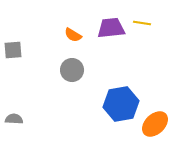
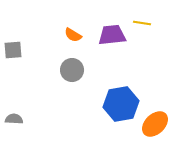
purple trapezoid: moved 1 px right, 7 px down
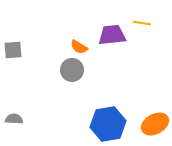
orange semicircle: moved 6 px right, 12 px down
blue hexagon: moved 13 px left, 20 px down
orange ellipse: rotated 16 degrees clockwise
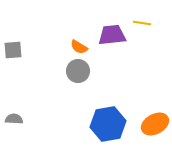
gray circle: moved 6 px right, 1 px down
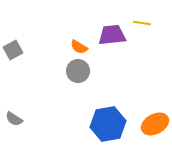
gray square: rotated 24 degrees counterclockwise
gray semicircle: rotated 150 degrees counterclockwise
